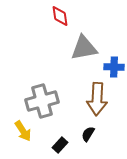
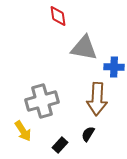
red diamond: moved 2 px left
gray triangle: rotated 20 degrees clockwise
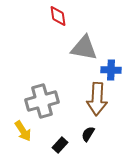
blue cross: moved 3 px left, 3 px down
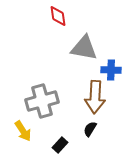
brown arrow: moved 2 px left, 2 px up
black semicircle: moved 2 px right, 5 px up
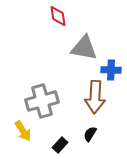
black semicircle: moved 5 px down
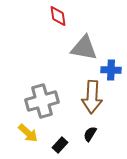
brown arrow: moved 3 px left
yellow arrow: moved 5 px right, 2 px down; rotated 15 degrees counterclockwise
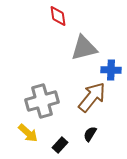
gray triangle: rotated 24 degrees counterclockwise
brown arrow: rotated 144 degrees counterclockwise
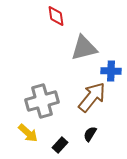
red diamond: moved 2 px left
blue cross: moved 1 px down
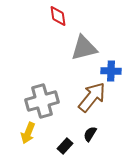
red diamond: moved 2 px right
yellow arrow: rotated 70 degrees clockwise
black rectangle: moved 5 px right, 1 px down
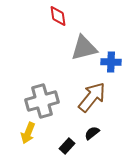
blue cross: moved 9 px up
black semicircle: moved 2 px right, 1 px up; rotated 21 degrees clockwise
black rectangle: moved 2 px right
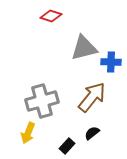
red diamond: moved 7 px left; rotated 65 degrees counterclockwise
